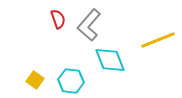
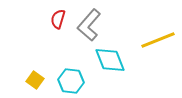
red semicircle: rotated 144 degrees counterclockwise
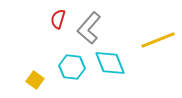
gray L-shape: moved 3 px down
cyan diamond: moved 3 px down
cyan hexagon: moved 1 px right, 14 px up
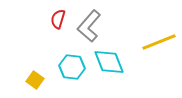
gray L-shape: moved 2 px up
yellow line: moved 1 px right, 2 px down
cyan diamond: moved 1 px left, 1 px up
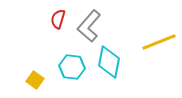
cyan diamond: rotated 32 degrees clockwise
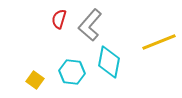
red semicircle: moved 1 px right
gray L-shape: moved 1 px right, 1 px up
cyan hexagon: moved 5 px down
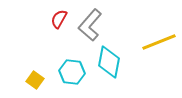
red semicircle: rotated 12 degrees clockwise
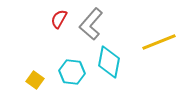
gray L-shape: moved 1 px right, 1 px up
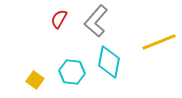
gray L-shape: moved 5 px right, 3 px up
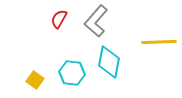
yellow line: rotated 20 degrees clockwise
cyan hexagon: moved 1 px down
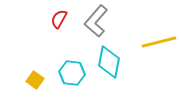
yellow line: rotated 12 degrees counterclockwise
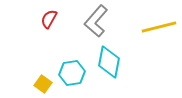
red semicircle: moved 10 px left
yellow line: moved 15 px up
cyan hexagon: rotated 15 degrees counterclockwise
yellow square: moved 8 px right, 4 px down
